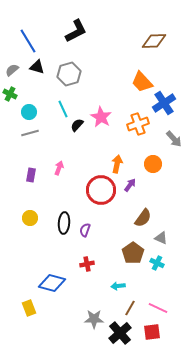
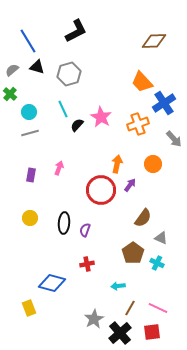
green cross: rotated 16 degrees clockwise
gray star: rotated 30 degrees counterclockwise
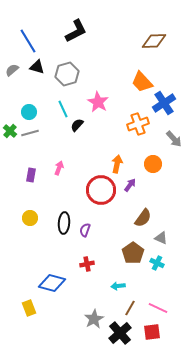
gray hexagon: moved 2 px left
green cross: moved 37 px down
pink star: moved 3 px left, 15 px up
